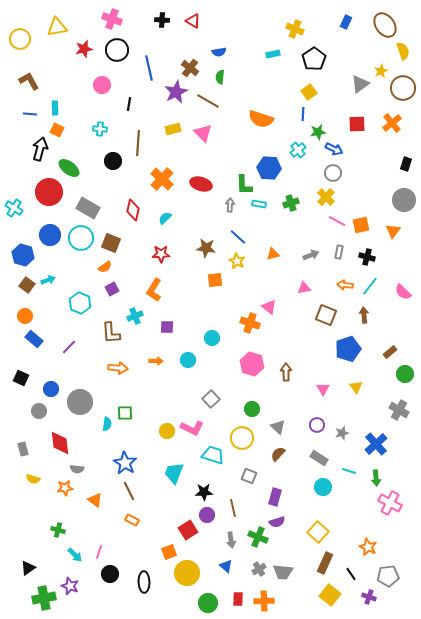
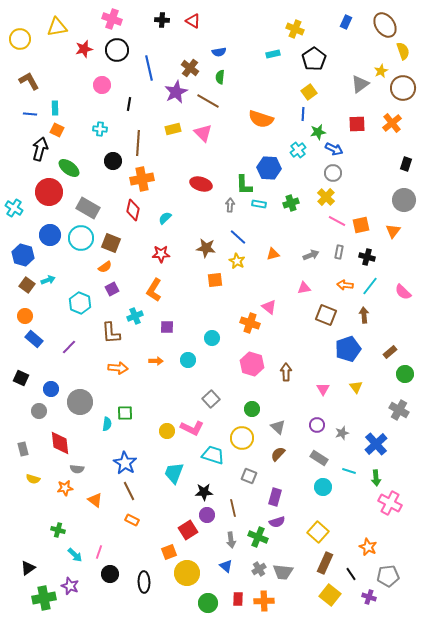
orange cross at (162, 179): moved 20 px left; rotated 35 degrees clockwise
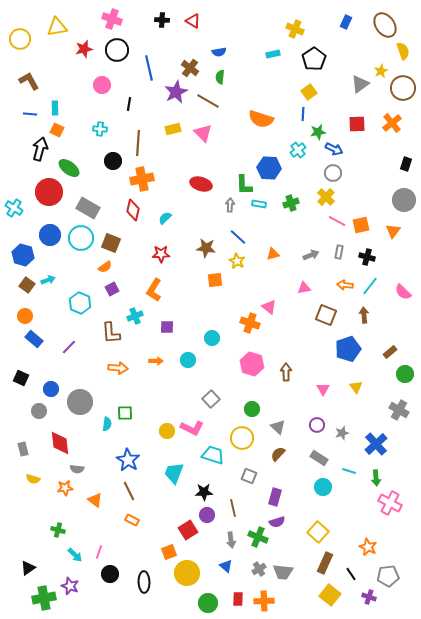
blue star at (125, 463): moved 3 px right, 3 px up
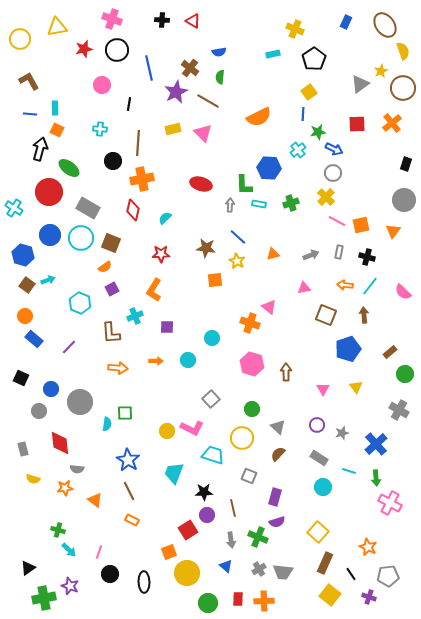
orange semicircle at (261, 119): moved 2 px left, 2 px up; rotated 45 degrees counterclockwise
cyan arrow at (75, 555): moved 6 px left, 5 px up
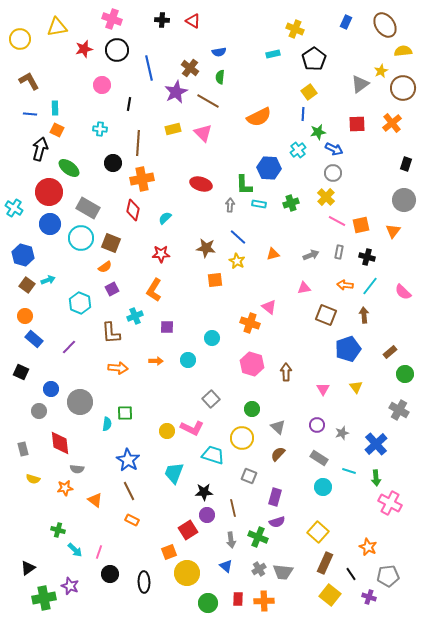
yellow semicircle at (403, 51): rotated 78 degrees counterclockwise
black circle at (113, 161): moved 2 px down
blue circle at (50, 235): moved 11 px up
black square at (21, 378): moved 6 px up
cyan arrow at (69, 550): moved 6 px right
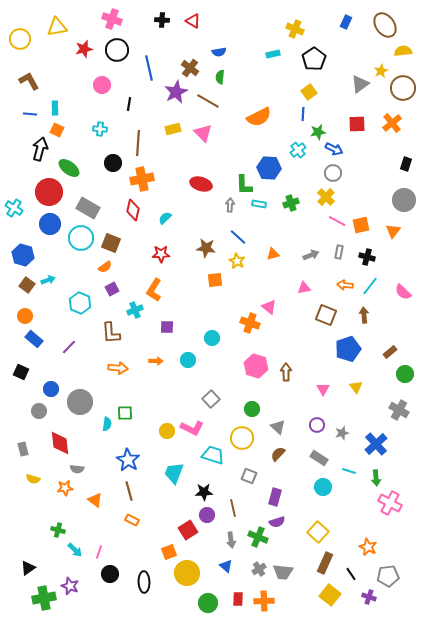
cyan cross at (135, 316): moved 6 px up
pink hexagon at (252, 364): moved 4 px right, 2 px down
brown line at (129, 491): rotated 12 degrees clockwise
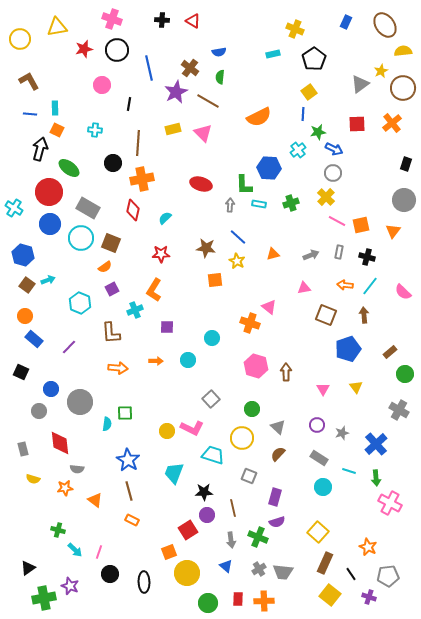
cyan cross at (100, 129): moved 5 px left, 1 px down
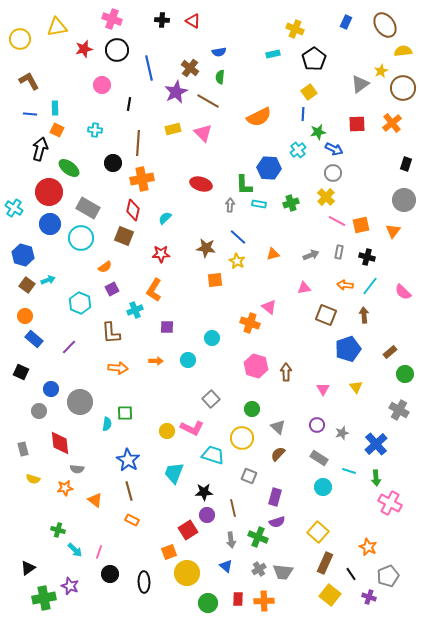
brown square at (111, 243): moved 13 px right, 7 px up
gray pentagon at (388, 576): rotated 15 degrees counterclockwise
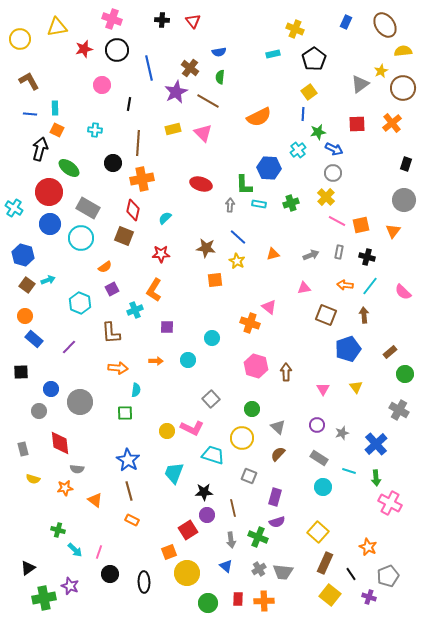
red triangle at (193, 21): rotated 21 degrees clockwise
black square at (21, 372): rotated 28 degrees counterclockwise
cyan semicircle at (107, 424): moved 29 px right, 34 px up
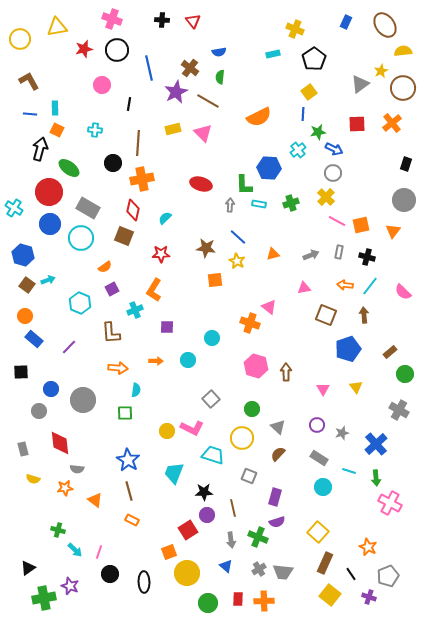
gray circle at (80, 402): moved 3 px right, 2 px up
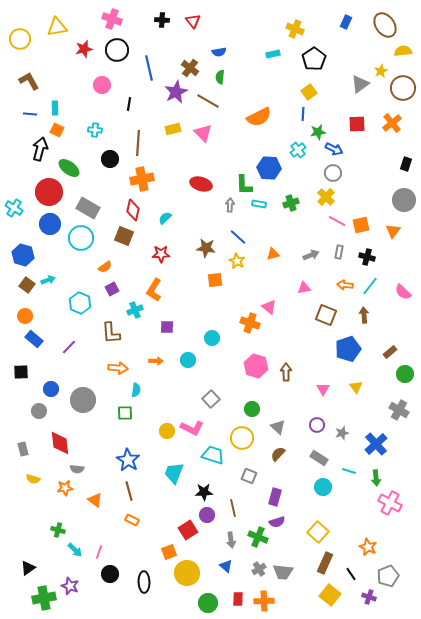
black circle at (113, 163): moved 3 px left, 4 px up
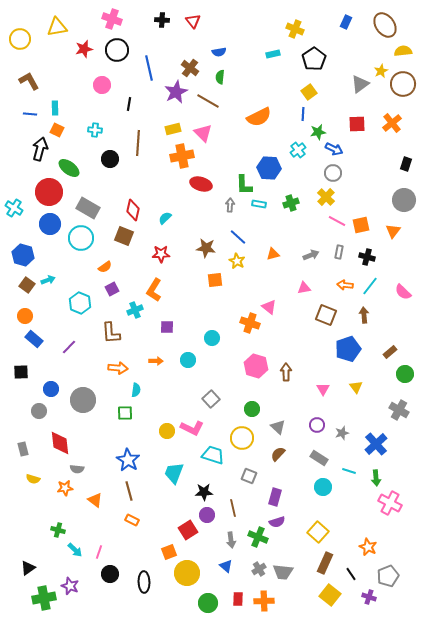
brown circle at (403, 88): moved 4 px up
orange cross at (142, 179): moved 40 px right, 23 px up
